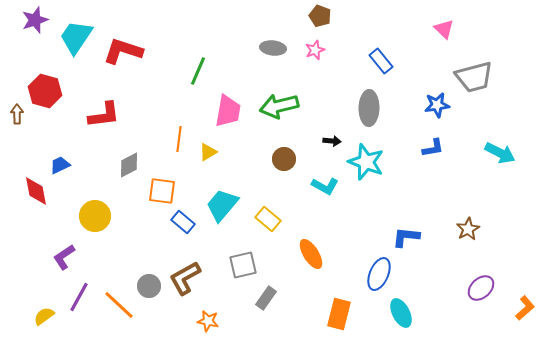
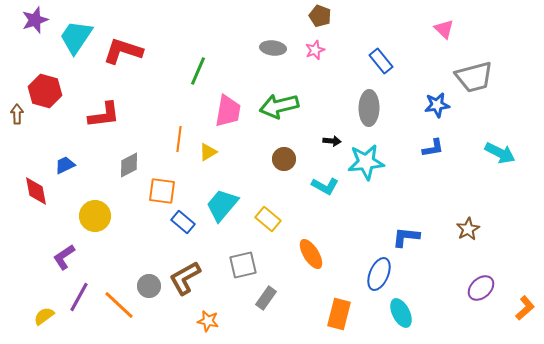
cyan star at (366, 162): rotated 27 degrees counterclockwise
blue trapezoid at (60, 165): moved 5 px right
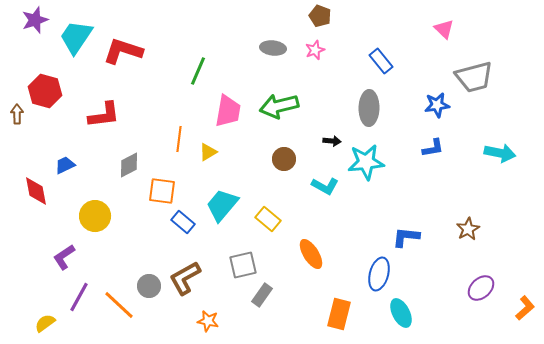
cyan arrow at (500, 153): rotated 16 degrees counterclockwise
blue ellipse at (379, 274): rotated 8 degrees counterclockwise
gray rectangle at (266, 298): moved 4 px left, 3 px up
yellow semicircle at (44, 316): moved 1 px right, 7 px down
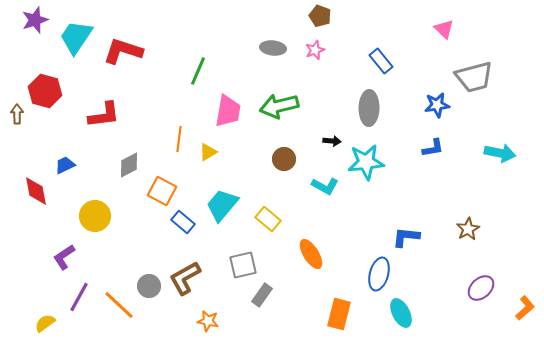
orange square at (162, 191): rotated 20 degrees clockwise
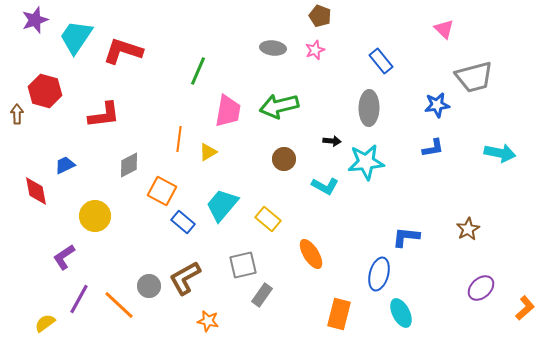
purple line at (79, 297): moved 2 px down
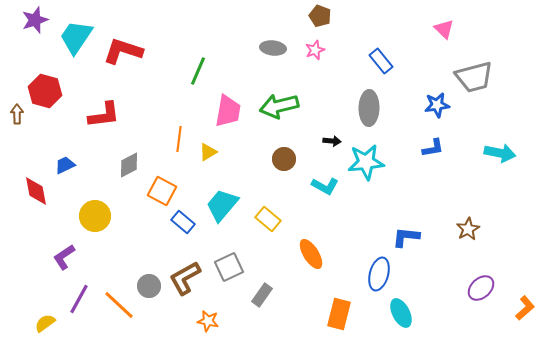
gray square at (243, 265): moved 14 px left, 2 px down; rotated 12 degrees counterclockwise
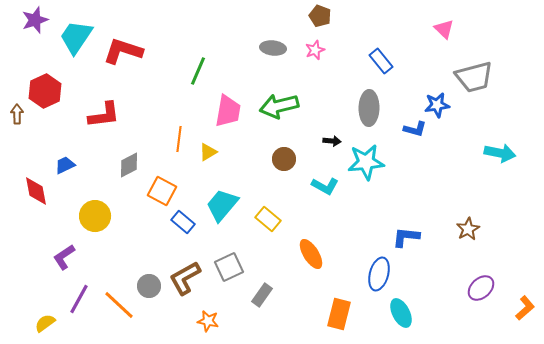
red hexagon at (45, 91): rotated 20 degrees clockwise
blue L-shape at (433, 148): moved 18 px left, 19 px up; rotated 25 degrees clockwise
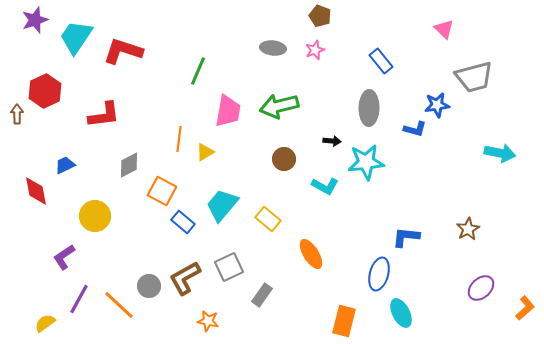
yellow triangle at (208, 152): moved 3 px left
orange rectangle at (339, 314): moved 5 px right, 7 px down
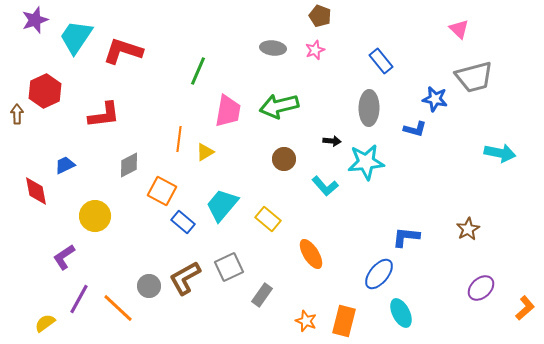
pink triangle at (444, 29): moved 15 px right
blue star at (437, 105): moved 2 px left, 6 px up; rotated 20 degrees clockwise
cyan L-shape at (325, 186): rotated 20 degrees clockwise
blue ellipse at (379, 274): rotated 24 degrees clockwise
orange line at (119, 305): moved 1 px left, 3 px down
orange star at (208, 321): moved 98 px right; rotated 10 degrees clockwise
